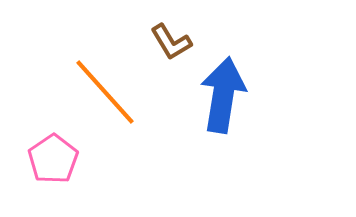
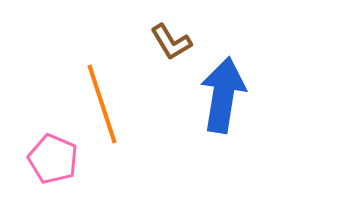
orange line: moved 3 px left, 12 px down; rotated 24 degrees clockwise
pink pentagon: rotated 15 degrees counterclockwise
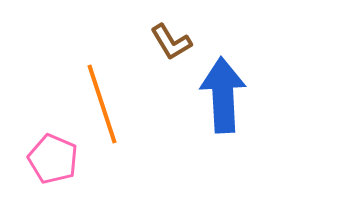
blue arrow: rotated 12 degrees counterclockwise
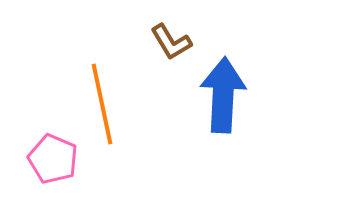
blue arrow: rotated 6 degrees clockwise
orange line: rotated 6 degrees clockwise
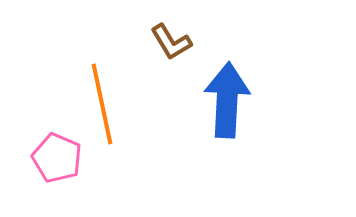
blue arrow: moved 4 px right, 5 px down
pink pentagon: moved 4 px right, 1 px up
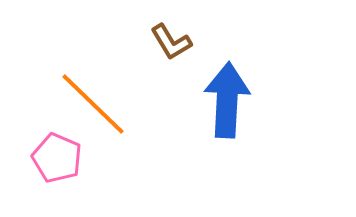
orange line: moved 9 px left; rotated 34 degrees counterclockwise
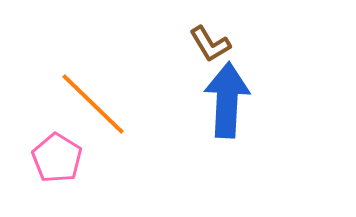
brown L-shape: moved 39 px right, 2 px down
pink pentagon: rotated 9 degrees clockwise
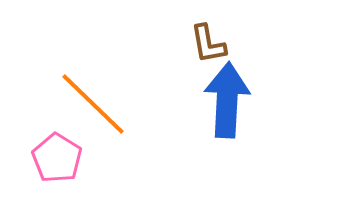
brown L-shape: moved 2 px left; rotated 21 degrees clockwise
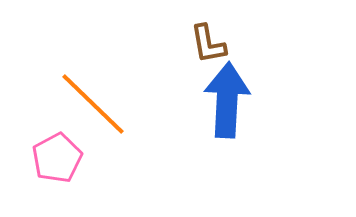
pink pentagon: rotated 12 degrees clockwise
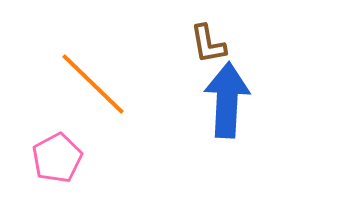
orange line: moved 20 px up
